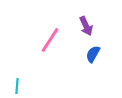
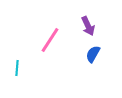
purple arrow: moved 2 px right
cyan line: moved 18 px up
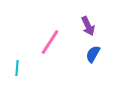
pink line: moved 2 px down
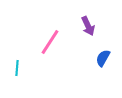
blue semicircle: moved 10 px right, 4 px down
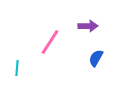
purple arrow: rotated 66 degrees counterclockwise
blue semicircle: moved 7 px left
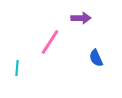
purple arrow: moved 7 px left, 8 px up
blue semicircle: rotated 54 degrees counterclockwise
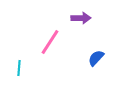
blue semicircle: rotated 66 degrees clockwise
cyan line: moved 2 px right
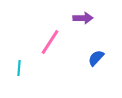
purple arrow: moved 2 px right
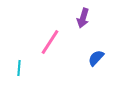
purple arrow: rotated 108 degrees clockwise
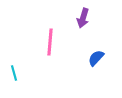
pink line: rotated 28 degrees counterclockwise
cyan line: moved 5 px left, 5 px down; rotated 21 degrees counterclockwise
